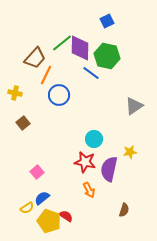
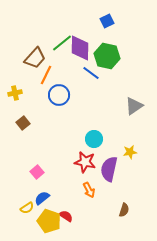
yellow cross: rotated 24 degrees counterclockwise
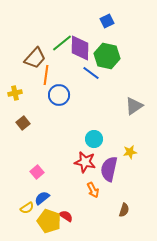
orange line: rotated 18 degrees counterclockwise
orange arrow: moved 4 px right
